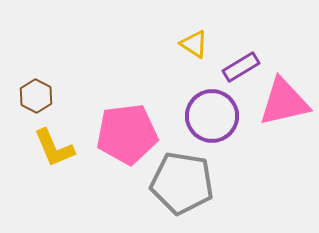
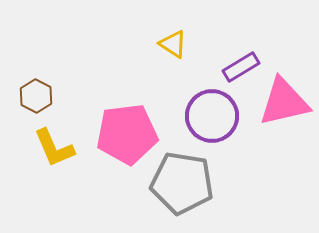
yellow triangle: moved 21 px left
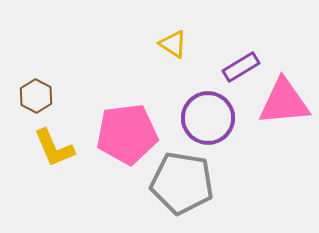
pink triangle: rotated 8 degrees clockwise
purple circle: moved 4 px left, 2 px down
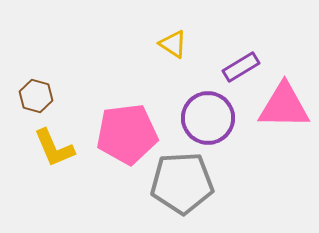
brown hexagon: rotated 12 degrees counterclockwise
pink triangle: moved 4 px down; rotated 6 degrees clockwise
gray pentagon: rotated 12 degrees counterclockwise
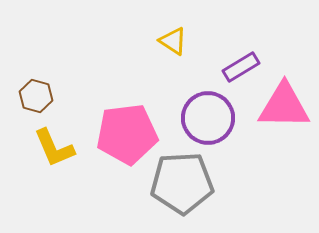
yellow triangle: moved 3 px up
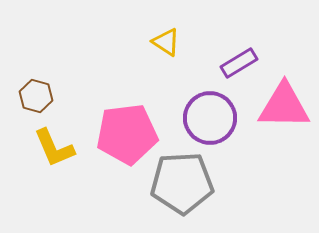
yellow triangle: moved 7 px left, 1 px down
purple rectangle: moved 2 px left, 4 px up
purple circle: moved 2 px right
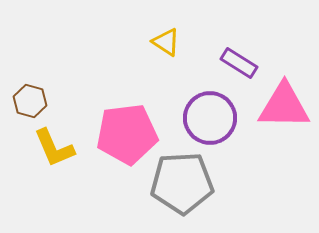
purple rectangle: rotated 63 degrees clockwise
brown hexagon: moved 6 px left, 5 px down
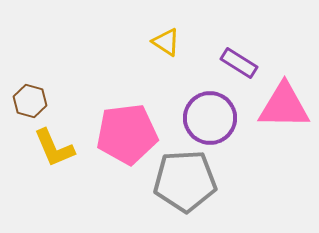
gray pentagon: moved 3 px right, 2 px up
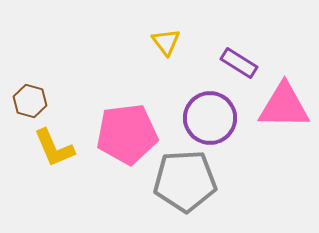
yellow triangle: rotated 20 degrees clockwise
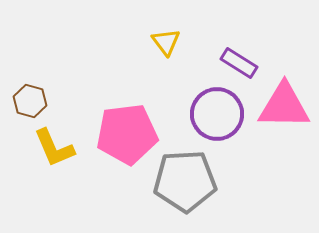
purple circle: moved 7 px right, 4 px up
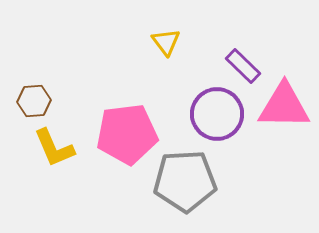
purple rectangle: moved 4 px right, 3 px down; rotated 12 degrees clockwise
brown hexagon: moved 4 px right; rotated 20 degrees counterclockwise
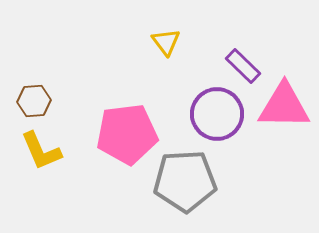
yellow L-shape: moved 13 px left, 3 px down
